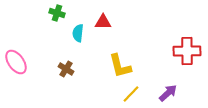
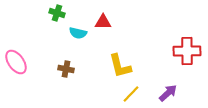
cyan semicircle: rotated 84 degrees counterclockwise
brown cross: rotated 21 degrees counterclockwise
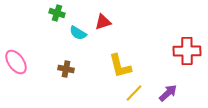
red triangle: rotated 18 degrees counterclockwise
cyan semicircle: rotated 18 degrees clockwise
yellow line: moved 3 px right, 1 px up
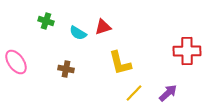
green cross: moved 11 px left, 8 px down
red triangle: moved 5 px down
yellow L-shape: moved 3 px up
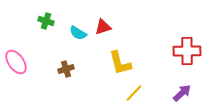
brown cross: rotated 28 degrees counterclockwise
purple arrow: moved 14 px right
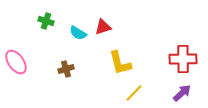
red cross: moved 4 px left, 8 px down
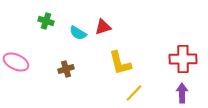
pink ellipse: rotated 30 degrees counterclockwise
purple arrow: rotated 48 degrees counterclockwise
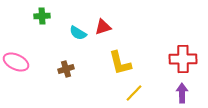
green cross: moved 4 px left, 5 px up; rotated 21 degrees counterclockwise
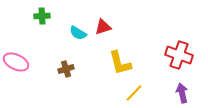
red cross: moved 4 px left, 4 px up; rotated 20 degrees clockwise
purple arrow: rotated 12 degrees counterclockwise
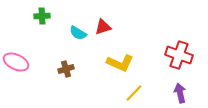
yellow L-shape: rotated 52 degrees counterclockwise
purple arrow: moved 2 px left
